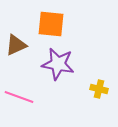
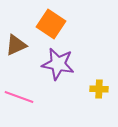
orange square: rotated 28 degrees clockwise
yellow cross: rotated 12 degrees counterclockwise
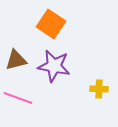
brown triangle: moved 15 px down; rotated 10 degrees clockwise
purple star: moved 4 px left, 2 px down
pink line: moved 1 px left, 1 px down
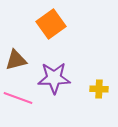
orange square: rotated 20 degrees clockwise
purple star: moved 12 px down; rotated 12 degrees counterclockwise
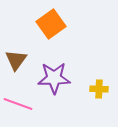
brown triangle: rotated 40 degrees counterclockwise
pink line: moved 6 px down
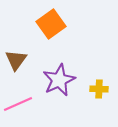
purple star: moved 5 px right, 2 px down; rotated 24 degrees counterclockwise
pink line: rotated 44 degrees counterclockwise
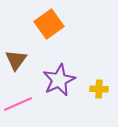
orange square: moved 2 px left
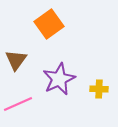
purple star: moved 1 px up
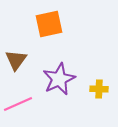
orange square: rotated 24 degrees clockwise
